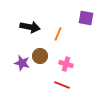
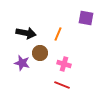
black arrow: moved 4 px left, 6 px down
brown circle: moved 3 px up
pink cross: moved 2 px left
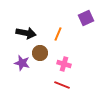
purple square: rotated 35 degrees counterclockwise
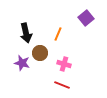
purple square: rotated 14 degrees counterclockwise
black arrow: rotated 66 degrees clockwise
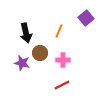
orange line: moved 1 px right, 3 px up
pink cross: moved 1 px left, 4 px up; rotated 16 degrees counterclockwise
red line: rotated 49 degrees counterclockwise
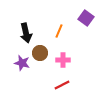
purple square: rotated 14 degrees counterclockwise
